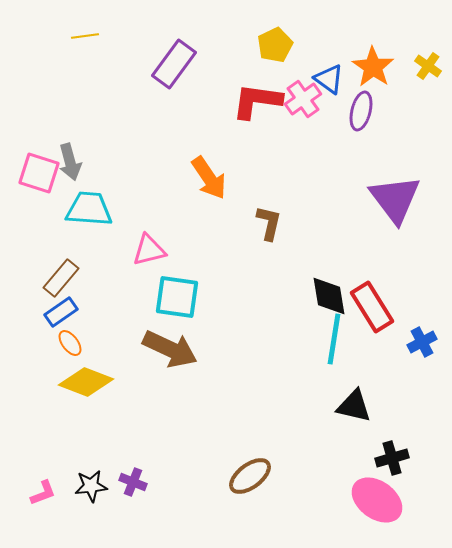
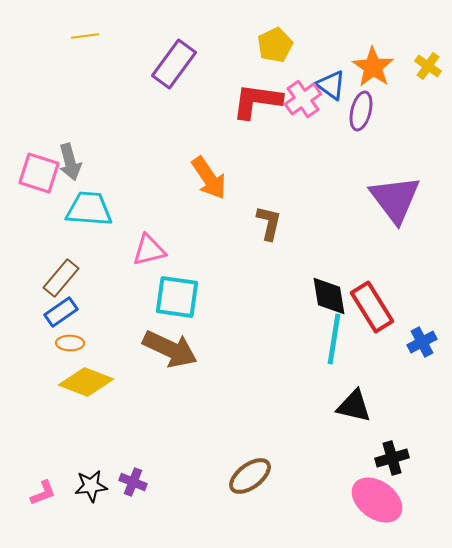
blue triangle: moved 2 px right, 6 px down
orange ellipse: rotated 52 degrees counterclockwise
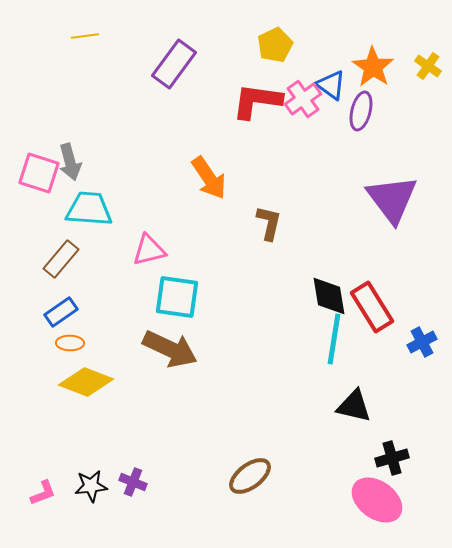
purple triangle: moved 3 px left
brown rectangle: moved 19 px up
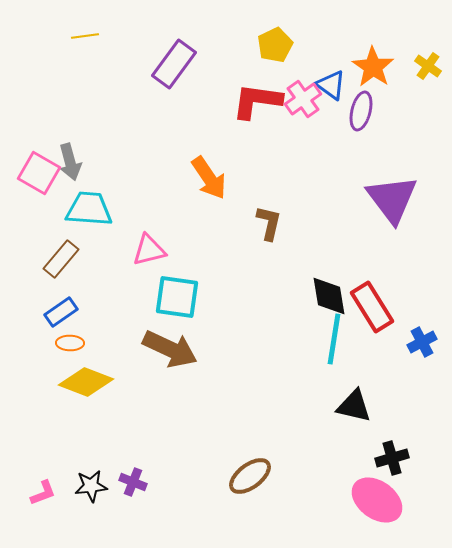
pink square: rotated 12 degrees clockwise
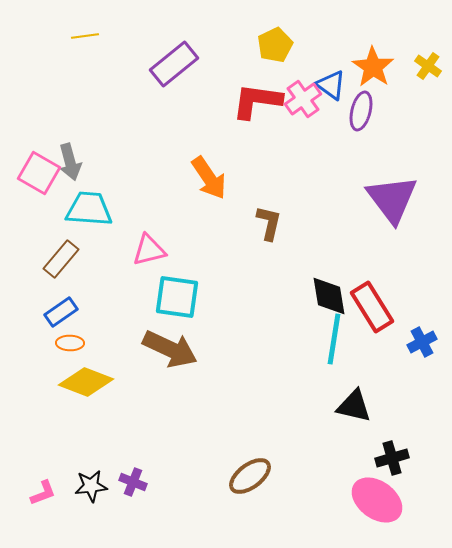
purple rectangle: rotated 15 degrees clockwise
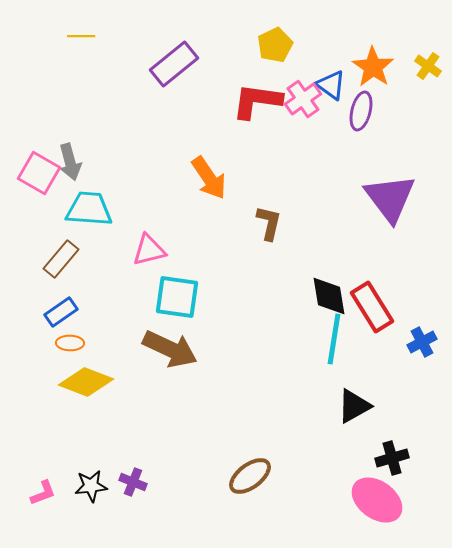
yellow line: moved 4 px left; rotated 8 degrees clockwise
purple triangle: moved 2 px left, 1 px up
black triangle: rotated 42 degrees counterclockwise
